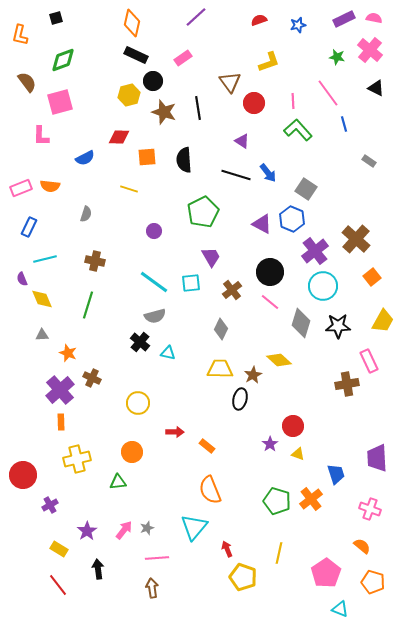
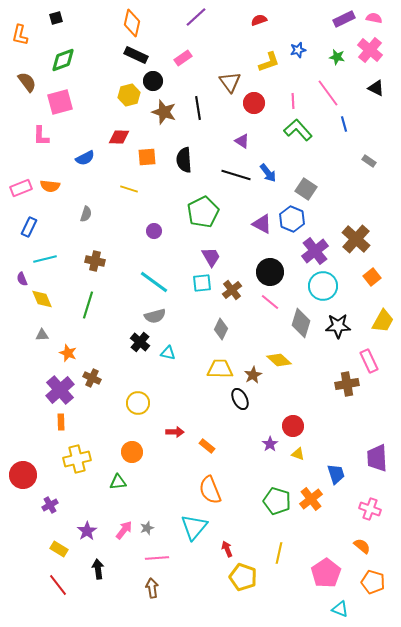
blue star at (298, 25): moved 25 px down
cyan square at (191, 283): moved 11 px right
black ellipse at (240, 399): rotated 40 degrees counterclockwise
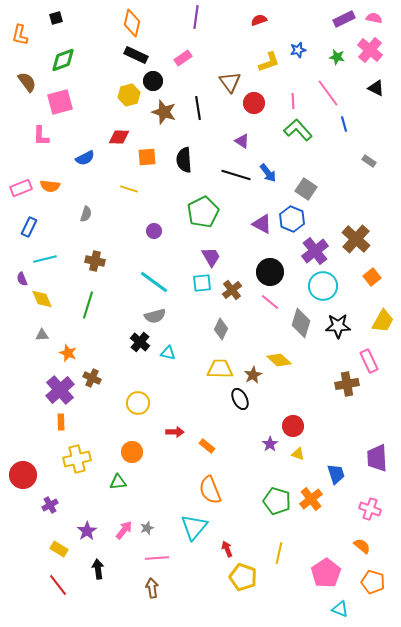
purple line at (196, 17): rotated 40 degrees counterclockwise
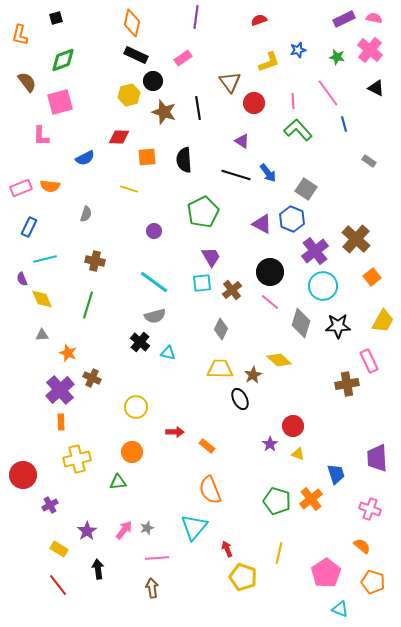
yellow circle at (138, 403): moved 2 px left, 4 px down
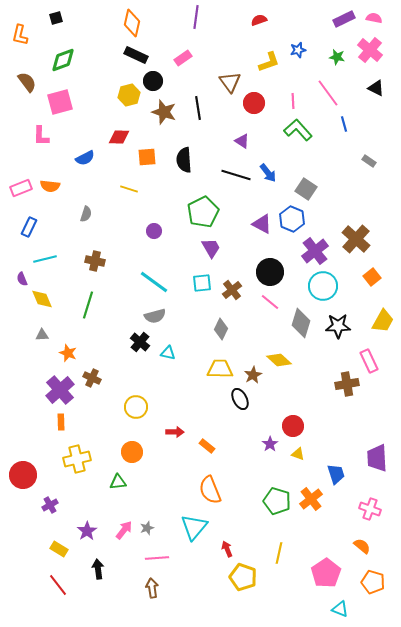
purple trapezoid at (211, 257): moved 9 px up
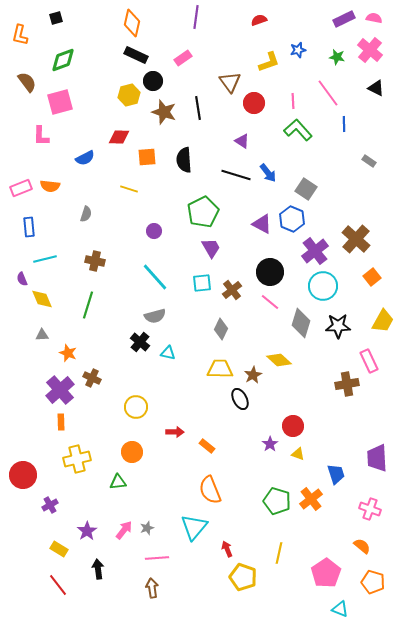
blue line at (344, 124): rotated 14 degrees clockwise
blue rectangle at (29, 227): rotated 30 degrees counterclockwise
cyan line at (154, 282): moved 1 px right, 5 px up; rotated 12 degrees clockwise
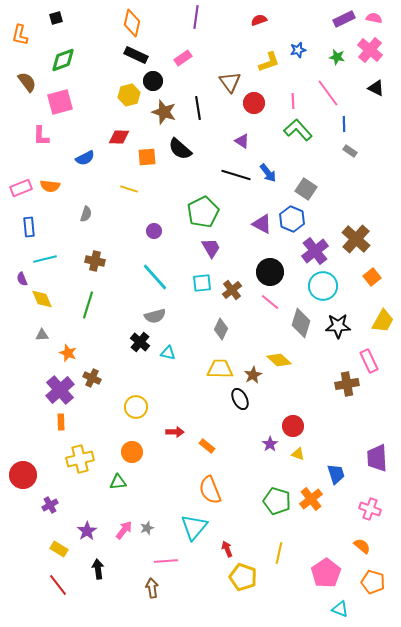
black semicircle at (184, 160): moved 4 px left, 11 px up; rotated 45 degrees counterclockwise
gray rectangle at (369, 161): moved 19 px left, 10 px up
yellow cross at (77, 459): moved 3 px right
pink line at (157, 558): moved 9 px right, 3 px down
